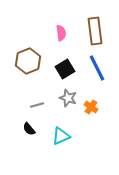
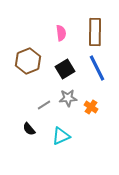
brown rectangle: moved 1 px down; rotated 8 degrees clockwise
gray star: rotated 24 degrees counterclockwise
gray line: moved 7 px right; rotated 16 degrees counterclockwise
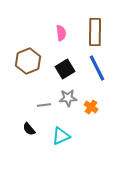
gray line: rotated 24 degrees clockwise
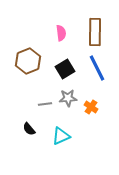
gray line: moved 1 px right, 1 px up
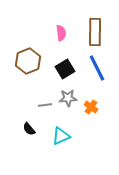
gray line: moved 1 px down
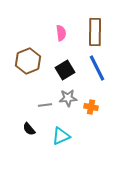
black square: moved 1 px down
orange cross: rotated 24 degrees counterclockwise
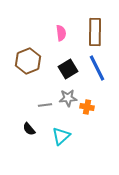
black square: moved 3 px right, 1 px up
orange cross: moved 4 px left
cyan triangle: rotated 18 degrees counterclockwise
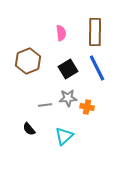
cyan triangle: moved 3 px right
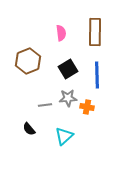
blue line: moved 7 px down; rotated 24 degrees clockwise
